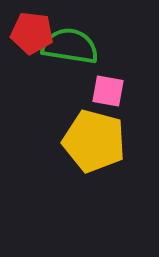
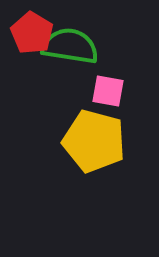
red pentagon: rotated 24 degrees clockwise
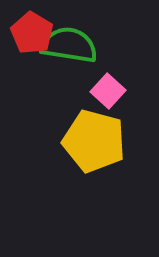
green semicircle: moved 1 px left, 1 px up
pink square: rotated 32 degrees clockwise
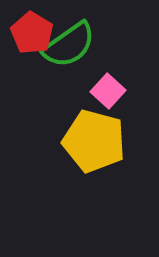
green semicircle: rotated 136 degrees clockwise
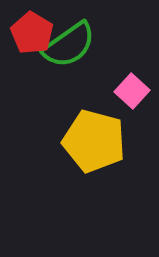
pink square: moved 24 px right
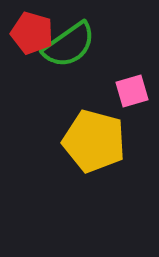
red pentagon: rotated 15 degrees counterclockwise
pink square: rotated 32 degrees clockwise
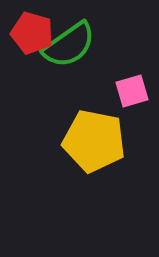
yellow pentagon: rotated 4 degrees counterclockwise
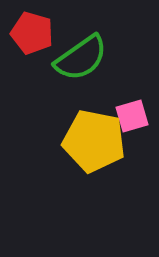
green semicircle: moved 12 px right, 13 px down
pink square: moved 25 px down
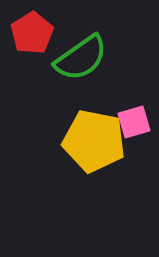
red pentagon: rotated 24 degrees clockwise
pink square: moved 2 px right, 6 px down
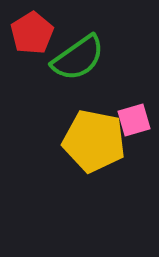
green semicircle: moved 3 px left
pink square: moved 2 px up
